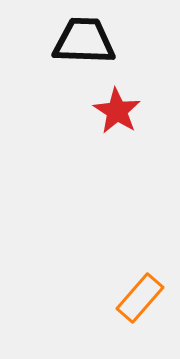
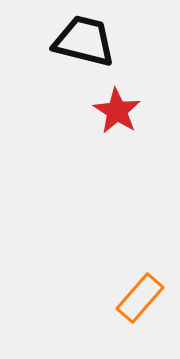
black trapezoid: rotated 12 degrees clockwise
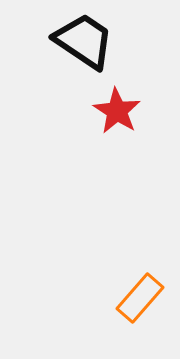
black trapezoid: rotated 20 degrees clockwise
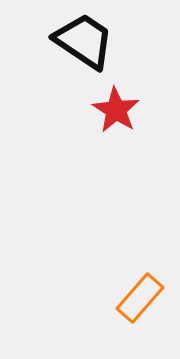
red star: moved 1 px left, 1 px up
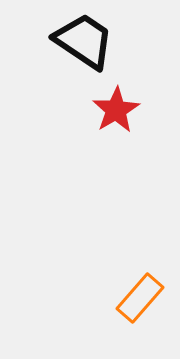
red star: rotated 9 degrees clockwise
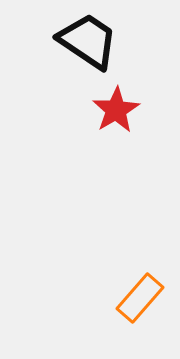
black trapezoid: moved 4 px right
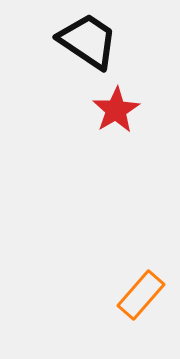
orange rectangle: moved 1 px right, 3 px up
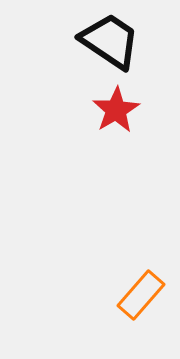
black trapezoid: moved 22 px right
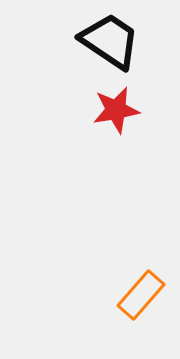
red star: rotated 21 degrees clockwise
